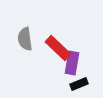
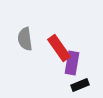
red rectangle: moved 1 px right; rotated 12 degrees clockwise
black rectangle: moved 1 px right, 1 px down
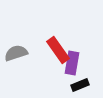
gray semicircle: moved 9 px left, 14 px down; rotated 80 degrees clockwise
red rectangle: moved 1 px left, 2 px down
